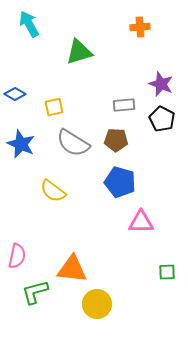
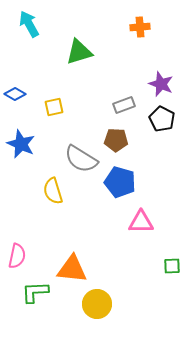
gray rectangle: rotated 15 degrees counterclockwise
gray semicircle: moved 8 px right, 16 px down
yellow semicircle: rotated 36 degrees clockwise
green square: moved 5 px right, 6 px up
green L-shape: rotated 12 degrees clockwise
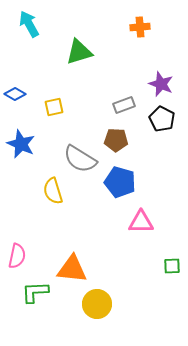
gray semicircle: moved 1 px left
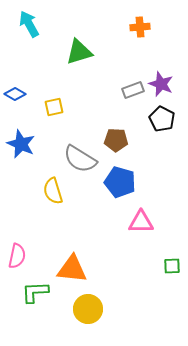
gray rectangle: moved 9 px right, 15 px up
yellow circle: moved 9 px left, 5 px down
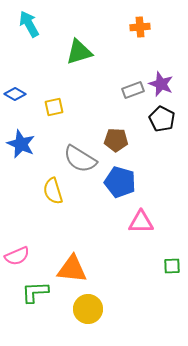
pink semicircle: rotated 55 degrees clockwise
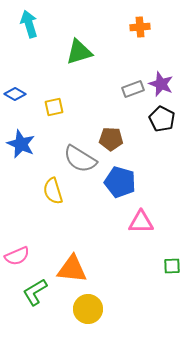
cyan arrow: rotated 12 degrees clockwise
gray rectangle: moved 1 px up
brown pentagon: moved 5 px left, 1 px up
green L-shape: rotated 28 degrees counterclockwise
